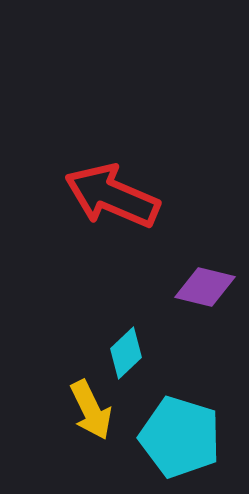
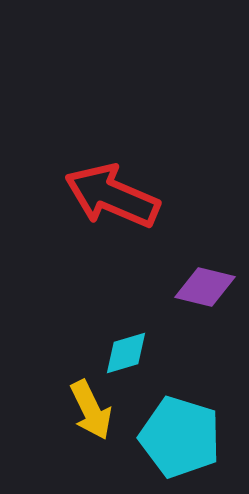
cyan diamond: rotated 27 degrees clockwise
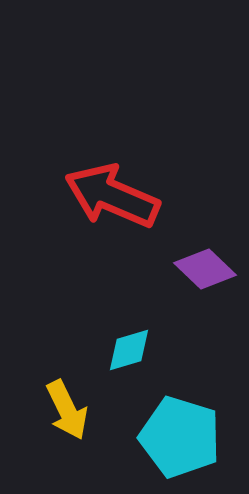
purple diamond: moved 18 px up; rotated 30 degrees clockwise
cyan diamond: moved 3 px right, 3 px up
yellow arrow: moved 24 px left
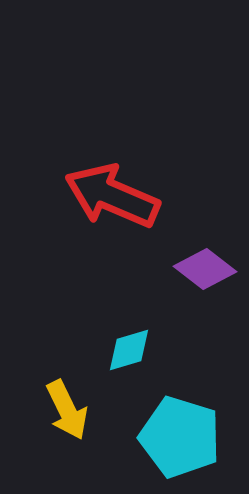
purple diamond: rotated 6 degrees counterclockwise
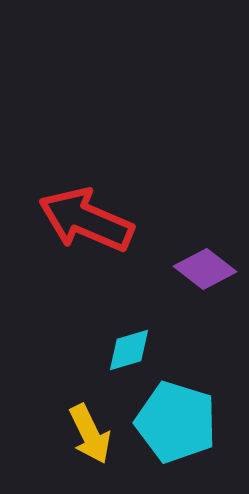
red arrow: moved 26 px left, 24 px down
yellow arrow: moved 23 px right, 24 px down
cyan pentagon: moved 4 px left, 15 px up
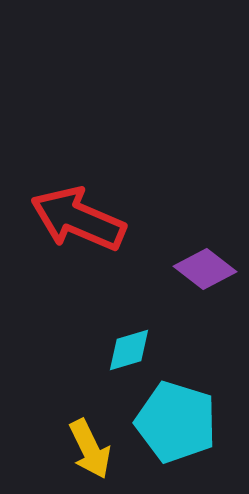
red arrow: moved 8 px left, 1 px up
yellow arrow: moved 15 px down
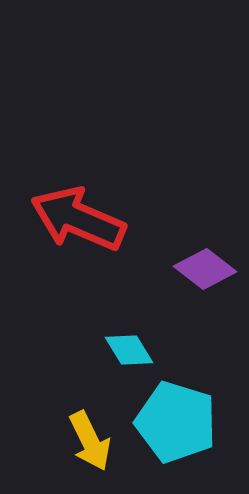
cyan diamond: rotated 75 degrees clockwise
yellow arrow: moved 8 px up
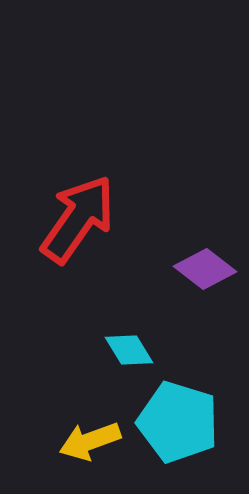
red arrow: rotated 102 degrees clockwise
cyan pentagon: moved 2 px right
yellow arrow: rotated 96 degrees clockwise
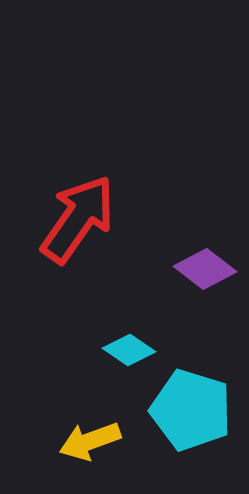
cyan diamond: rotated 24 degrees counterclockwise
cyan pentagon: moved 13 px right, 12 px up
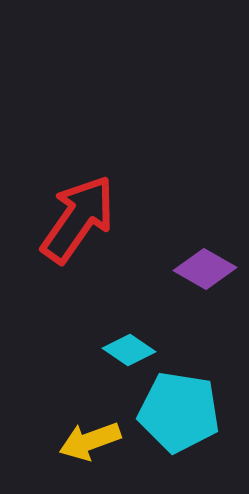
purple diamond: rotated 8 degrees counterclockwise
cyan pentagon: moved 12 px left, 2 px down; rotated 8 degrees counterclockwise
